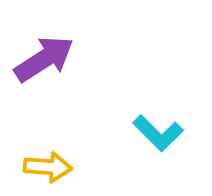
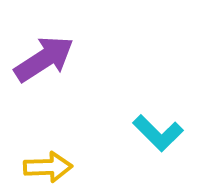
yellow arrow: rotated 6 degrees counterclockwise
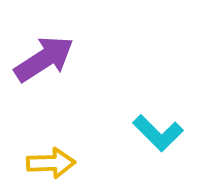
yellow arrow: moved 3 px right, 4 px up
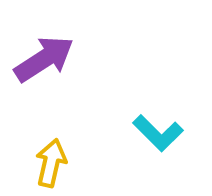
yellow arrow: rotated 75 degrees counterclockwise
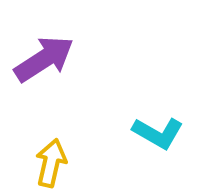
cyan L-shape: rotated 15 degrees counterclockwise
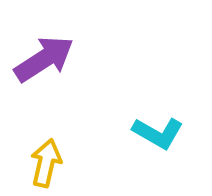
yellow arrow: moved 5 px left
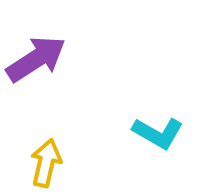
purple arrow: moved 8 px left
